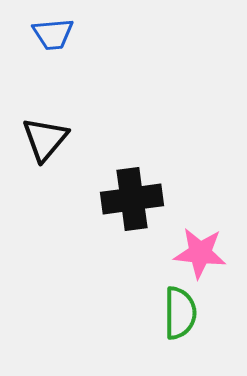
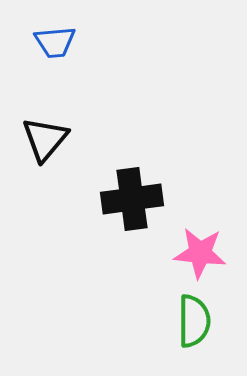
blue trapezoid: moved 2 px right, 8 px down
green semicircle: moved 14 px right, 8 px down
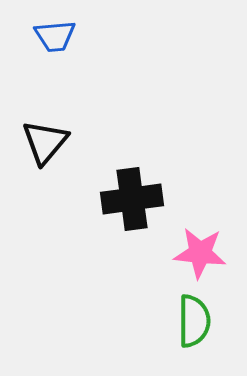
blue trapezoid: moved 6 px up
black triangle: moved 3 px down
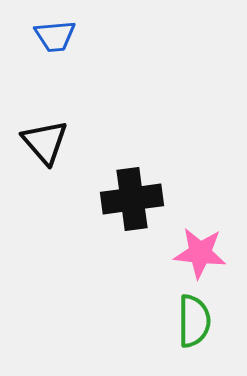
black triangle: rotated 21 degrees counterclockwise
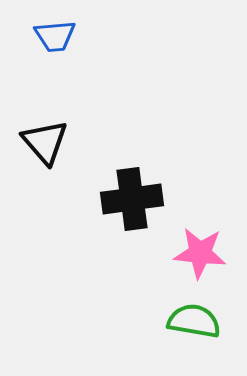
green semicircle: rotated 80 degrees counterclockwise
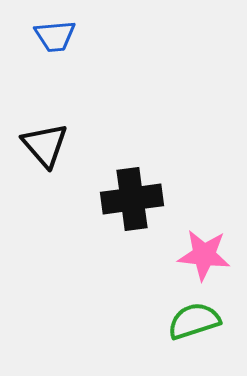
black triangle: moved 3 px down
pink star: moved 4 px right, 2 px down
green semicircle: rotated 28 degrees counterclockwise
